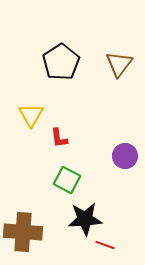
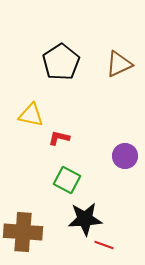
brown triangle: rotated 28 degrees clockwise
yellow triangle: rotated 48 degrees counterclockwise
red L-shape: rotated 110 degrees clockwise
red line: moved 1 px left
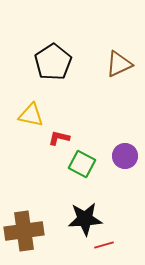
black pentagon: moved 8 px left
green square: moved 15 px right, 16 px up
brown cross: moved 1 px right, 1 px up; rotated 12 degrees counterclockwise
red line: rotated 36 degrees counterclockwise
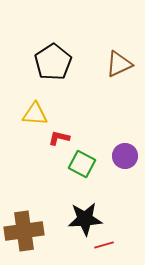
yellow triangle: moved 4 px right, 1 px up; rotated 8 degrees counterclockwise
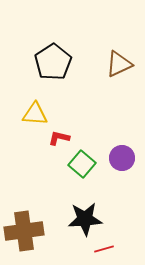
purple circle: moved 3 px left, 2 px down
green square: rotated 12 degrees clockwise
red line: moved 4 px down
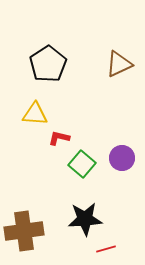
black pentagon: moved 5 px left, 2 px down
red line: moved 2 px right
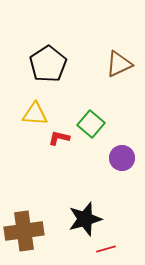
green square: moved 9 px right, 40 px up
black star: rotated 12 degrees counterclockwise
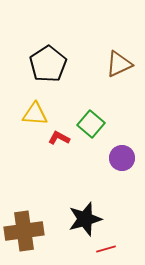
red L-shape: rotated 15 degrees clockwise
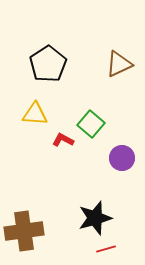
red L-shape: moved 4 px right, 2 px down
black star: moved 10 px right, 1 px up
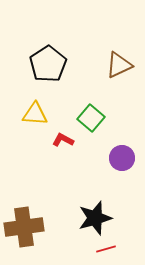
brown triangle: moved 1 px down
green square: moved 6 px up
brown cross: moved 4 px up
